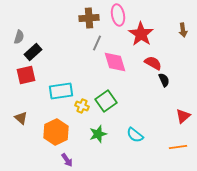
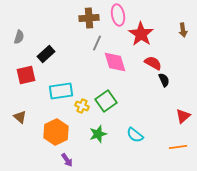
black rectangle: moved 13 px right, 2 px down
brown triangle: moved 1 px left, 1 px up
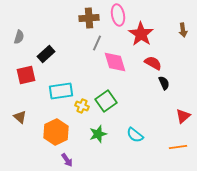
black semicircle: moved 3 px down
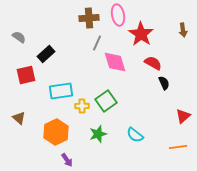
gray semicircle: rotated 72 degrees counterclockwise
yellow cross: rotated 24 degrees counterclockwise
brown triangle: moved 1 px left, 1 px down
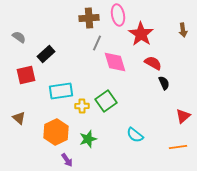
green star: moved 10 px left, 5 px down
